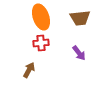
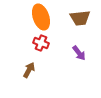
red cross: rotated 28 degrees clockwise
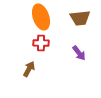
red cross: rotated 21 degrees counterclockwise
brown arrow: moved 1 px up
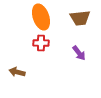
brown arrow: moved 12 px left, 3 px down; rotated 105 degrees counterclockwise
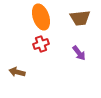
red cross: moved 1 px down; rotated 21 degrees counterclockwise
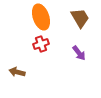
brown trapezoid: rotated 115 degrees counterclockwise
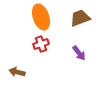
brown trapezoid: rotated 80 degrees counterclockwise
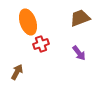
orange ellipse: moved 13 px left, 5 px down
brown arrow: rotated 105 degrees clockwise
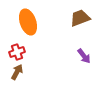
red cross: moved 24 px left, 8 px down
purple arrow: moved 5 px right, 3 px down
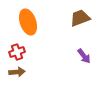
brown arrow: rotated 56 degrees clockwise
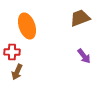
orange ellipse: moved 1 px left, 4 px down
red cross: moved 5 px left; rotated 21 degrees clockwise
brown arrow: rotated 119 degrees clockwise
